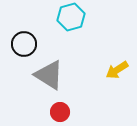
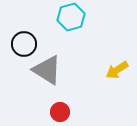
gray triangle: moved 2 px left, 5 px up
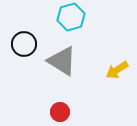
gray triangle: moved 15 px right, 9 px up
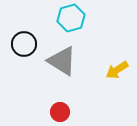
cyan hexagon: moved 1 px down
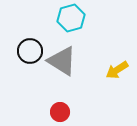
black circle: moved 6 px right, 7 px down
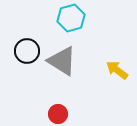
black circle: moved 3 px left
yellow arrow: rotated 70 degrees clockwise
red circle: moved 2 px left, 2 px down
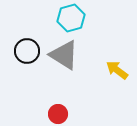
gray triangle: moved 2 px right, 6 px up
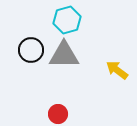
cyan hexagon: moved 4 px left, 2 px down
black circle: moved 4 px right, 1 px up
gray triangle: rotated 32 degrees counterclockwise
